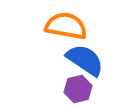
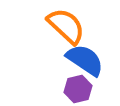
orange semicircle: rotated 33 degrees clockwise
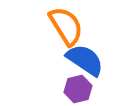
orange semicircle: rotated 15 degrees clockwise
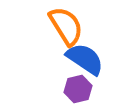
blue semicircle: moved 1 px up
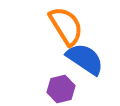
purple hexagon: moved 17 px left
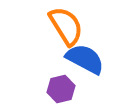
blue semicircle: rotated 6 degrees counterclockwise
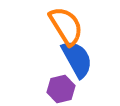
blue semicircle: moved 8 px left; rotated 33 degrees clockwise
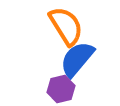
blue semicircle: rotated 111 degrees counterclockwise
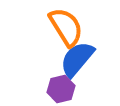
orange semicircle: moved 1 px down
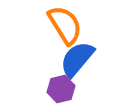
orange semicircle: moved 1 px left, 2 px up
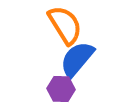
purple hexagon: rotated 16 degrees clockwise
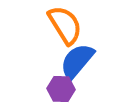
blue semicircle: moved 2 px down
